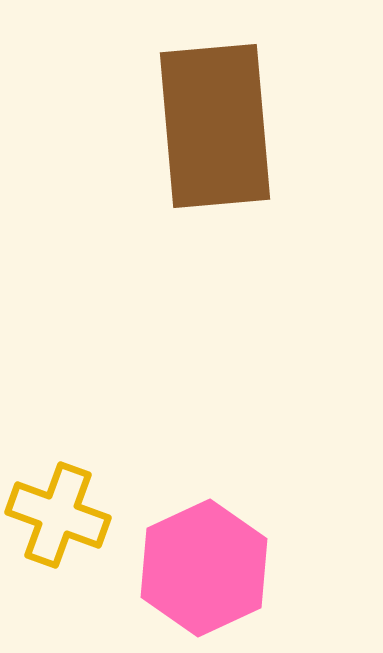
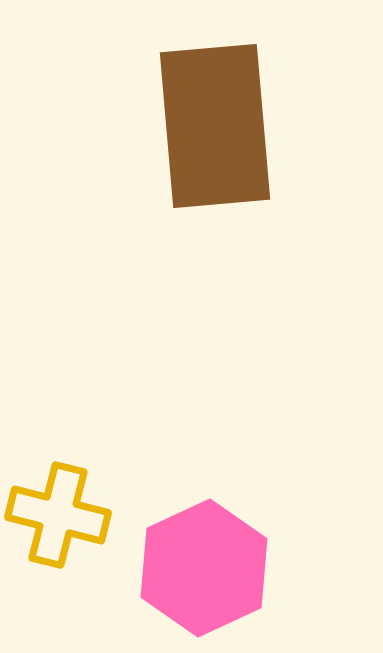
yellow cross: rotated 6 degrees counterclockwise
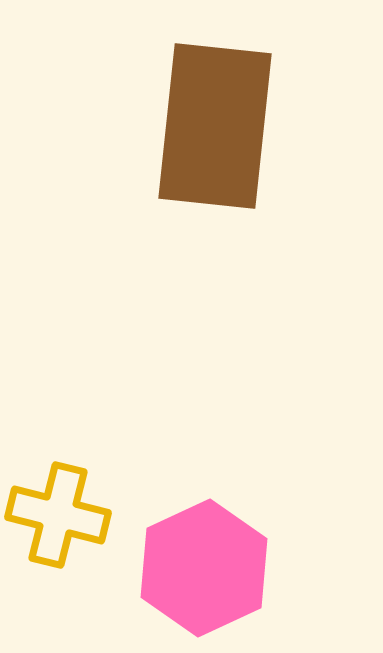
brown rectangle: rotated 11 degrees clockwise
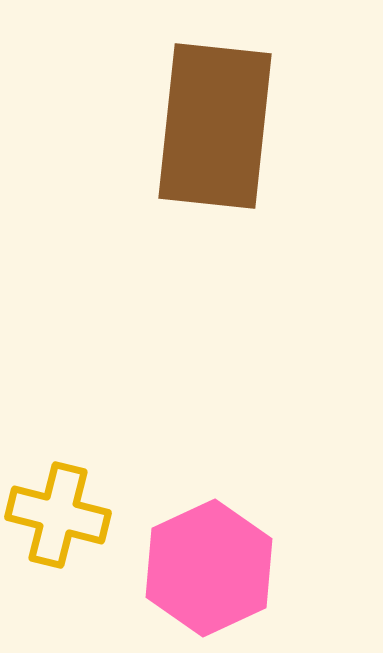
pink hexagon: moved 5 px right
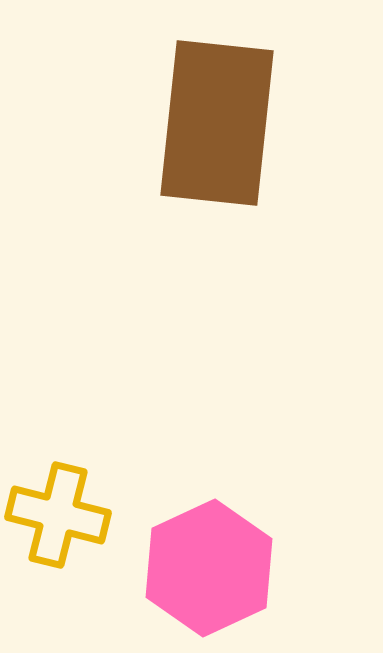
brown rectangle: moved 2 px right, 3 px up
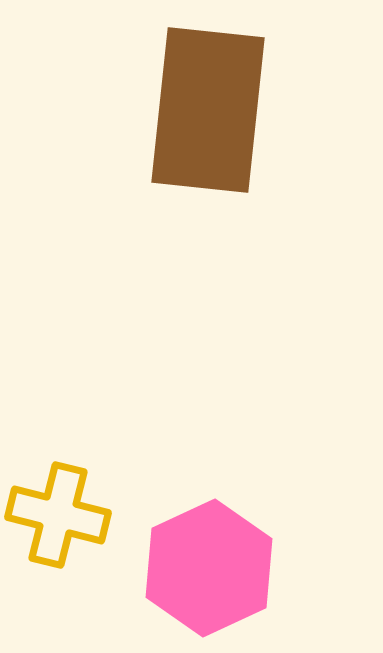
brown rectangle: moved 9 px left, 13 px up
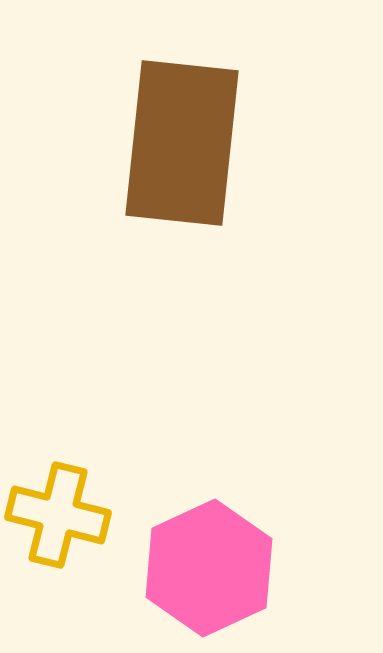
brown rectangle: moved 26 px left, 33 px down
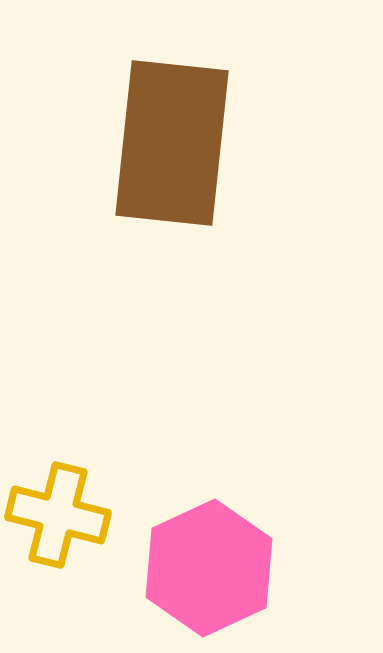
brown rectangle: moved 10 px left
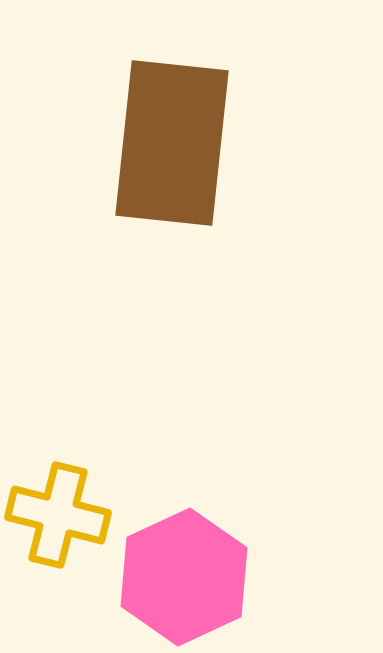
pink hexagon: moved 25 px left, 9 px down
